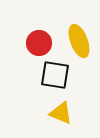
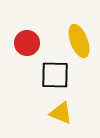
red circle: moved 12 px left
black square: rotated 8 degrees counterclockwise
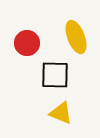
yellow ellipse: moved 3 px left, 4 px up
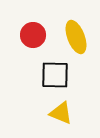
red circle: moved 6 px right, 8 px up
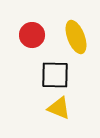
red circle: moved 1 px left
yellow triangle: moved 2 px left, 5 px up
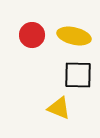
yellow ellipse: moved 2 px left, 1 px up; rotated 56 degrees counterclockwise
black square: moved 23 px right
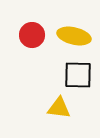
yellow triangle: rotated 15 degrees counterclockwise
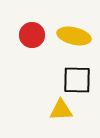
black square: moved 1 px left, 5 px down
yellow triangle: moved 2 px right, 2 px down; rotated 10 degrees counterclockwise
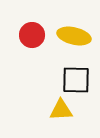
black square: moved 1 px left
